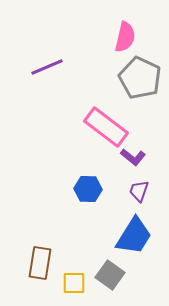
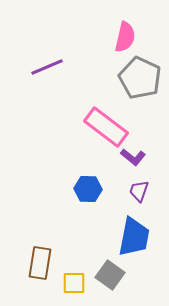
blue trapezoid: moved 1 px down; rotated 21 degrees counterclockwise
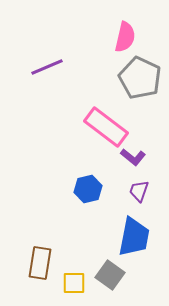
blue hexagon: rotated 16 degrees counterclockwise
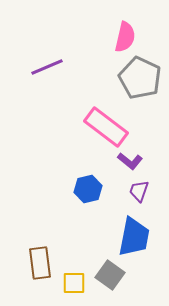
purple L-shape: moved 3 px left, 4 px down
brown rectangle: rotated 16 degrees counterclockwise
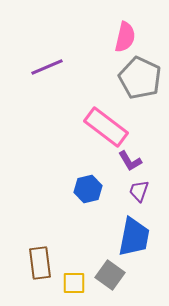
purple L-shape: rotated 20 degrees clockwise
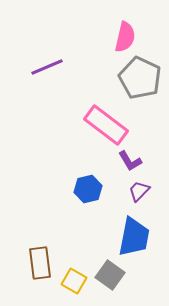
pink rectangle: moved 2 px up
purple trapezoid: rotated 25 degrees clockwise
yellow square: moved 2 px up; rotated 30 degrees clockwise
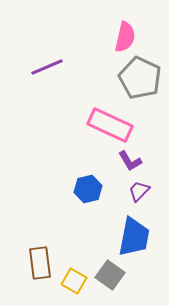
pink rectangle: moved 4 px right; rotated 12 degrees counterclockwise
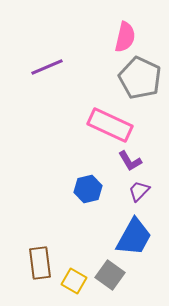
blue trapezoid: rotated 18 degrees clockwise
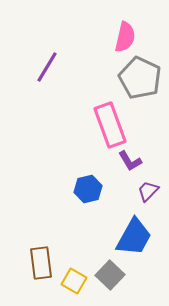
purple line: rotated 36 degrees counterclockwise
pink rectangle: rotated 45 degrees clockwise
purple trapezoid: moved 9 px right
brown rectangle: moved 1 px right
gray square: rotated 8 degrees clockwise
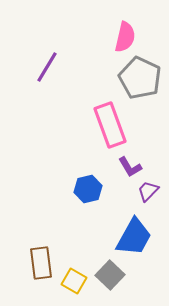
purple L-shape: moved 6 px down
